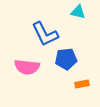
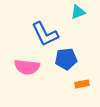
cyan triangle: rotated 35 degrees counterclockwise
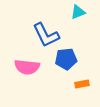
blue L-shape: moved 1 px right, 1 px down
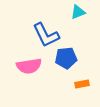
blue pentagon: moved 1 px up
pink semicircle: moved 2 px right, 1 px up; rotated 15 degrees counterclockwise
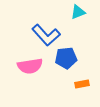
blue L-shape: rotated 16 degrees counterclockwise
pink semicircle: moved 1 px right
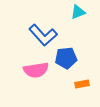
blue L-shape: moved 3 px left
pink semicircle: moved 6 px right, 4 px down
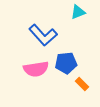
blue pentagon: moved 5 px down
pink semicircle: moved 1 px up
orange rectangle: rotated 56 degrees clockwise
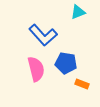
blue pentagon: rotated 15 degrees clockwise
pink semicircle: rotated 95 degrees counterclockwise
orange rectangle: rotated 24 degrees counterclockwise
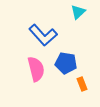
cyan triangle: rotated 21 degrees counterclockwise
orange rectangle: rotated 48 degrees clockwise
